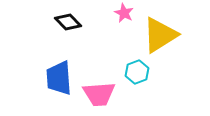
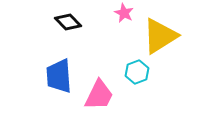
yellow triangle: moved 1 px down
blue trapezoid: moved 2 px up
pink trapezoid: moved 1 px down; rotated 60 degrees counterclockwise
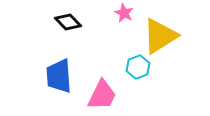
cyan hexagon: moved 1 px right, 5 px up
pink trapezoid: moved 3 px right
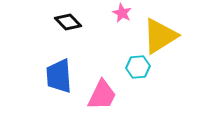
pink star: moved 2 px left
cyan hexagon: rotated 15 degrees clockwise
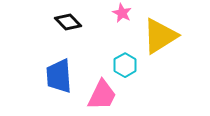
cyan hexagon: moved 13 px left, 2 px up; rotated 25 degrees counterclockwise
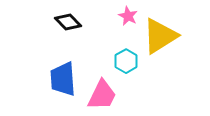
pink star: moved 6 px right, 3 px down
cyan hexagon: moved 1 px right, 4 px up
blue trapezoid: moved 4 px right, 3 px down
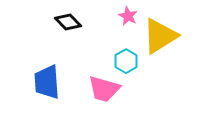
blue trapezoid: moved 16 px left, 3 px down
pink trapezoid: moved 2 px right, 6 px up; rotated 80 degrees clockwise
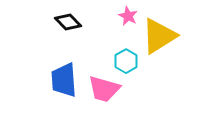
yellow triangle: moved 1 px left
blue trapezoid: moved 17 px right, 2 px up
